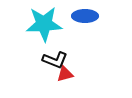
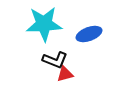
blue ellipse: moved 4 px right, 18 px down; rotated 20 degrees counterclockwise
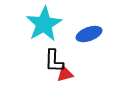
cyan star: rotated 27 degrees counterclockwise
black L-shape: moved 1 px left, 1 px down; rotated 70 degrees clockwise
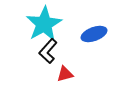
blue ellipse: moved 5 px right
black L-shape: moved 6 px left, 10 px up; rotated 40 degrees clockwise
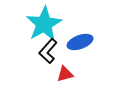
blue ellipse: moved 14 px left, 8 px down
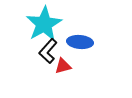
blue ellipse: rotated 25 degrees clockwise
red triangle: moved 2 px left, 8 px up
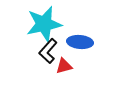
cyan star: rotated 18 degrees clockwise
red triangle: moved 1 px right
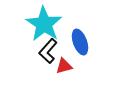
cyan star: rotated 27 degrees counterclockwise
blue ellipse: rotated 65 degrees clockwise
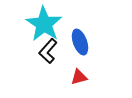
red triangle: moved 15 px right, 11 px down
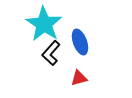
black L-shape: moved 3 px right, 2 px down
red triangle: moved 1 px down
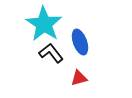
black L-shape: rotated 100 degrees clockwise
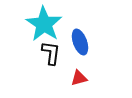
black L-shape: rotated 45 degrees clockwise
